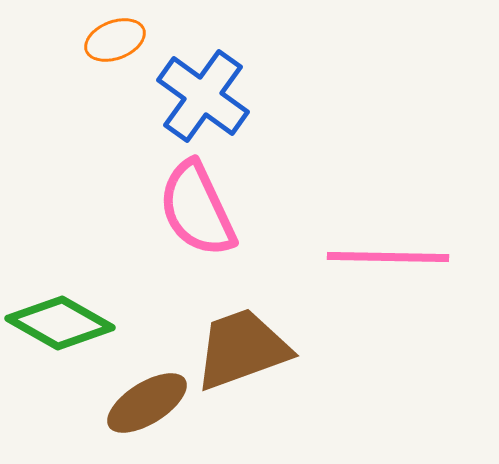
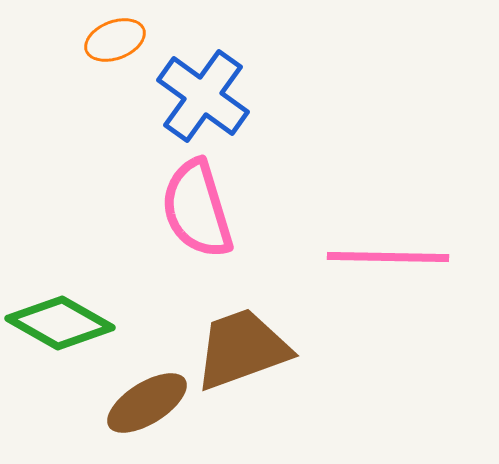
pink semicircle: rotated 8 degrees clockwise
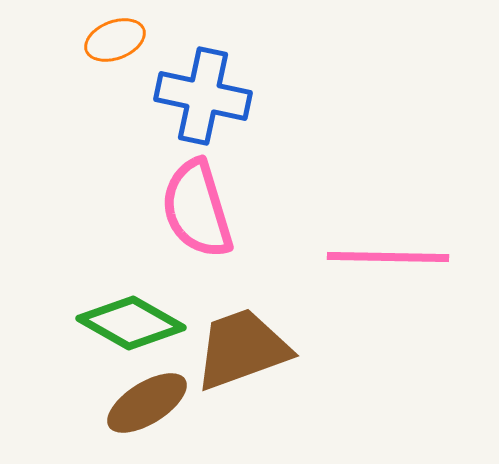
blue cross: rotated 24 degrees counterclockwise
green diamond: moved 71 px right
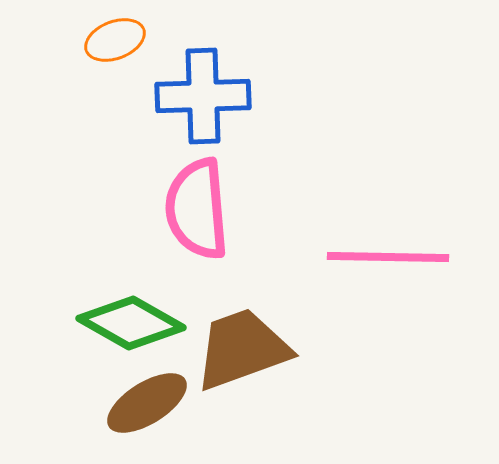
blue cross: rotated 14 degrees counterclockwise
pink semicircle: rotated 12 degrees clockwise
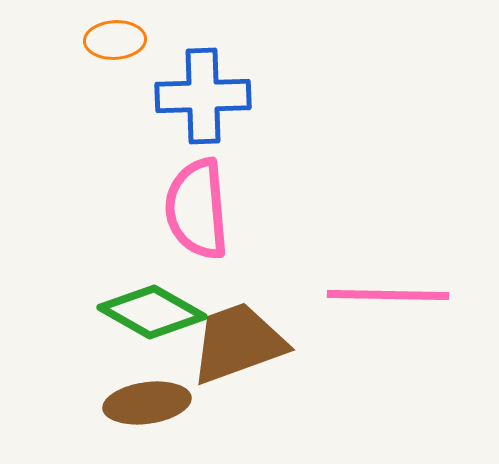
orange ellipse: rotated 18 degrees clockwise
pink line: moved 38 px down
green diamond: moved 21 px right, 11 px up
brown trapezoid: moved 4 px left, 6 px up
brown ellipse: rotated 24 degrees clockwise
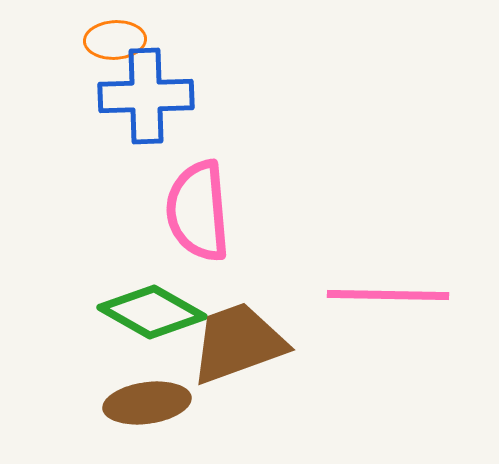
blue cross: moved 57 px left
pink semicircle: moved 1 px right, 2 px down
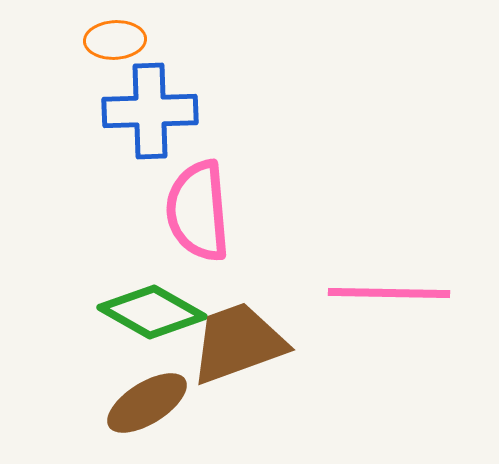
blue cross: moved 4 px right, 15 px down
pink line: moved 1 px right, 2 px up
brown ellipse: rotated 24 degrees counterclockwise
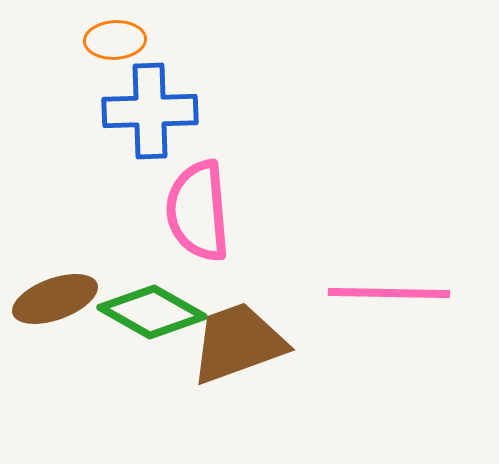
brown ellipse: moved 92 px left, 104 px up; rotated 12 degrees clockwise
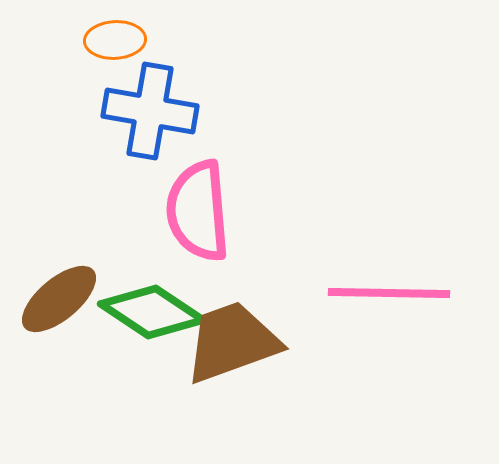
blue cross: rotated 12 degrees clockwise
brown ellipse: moved 4 px right; rotated 20 degrees counterclockwise
green diamond: rotated 4 degrees clockwise
brown trapezoid: moved 6 px left, 1 px up
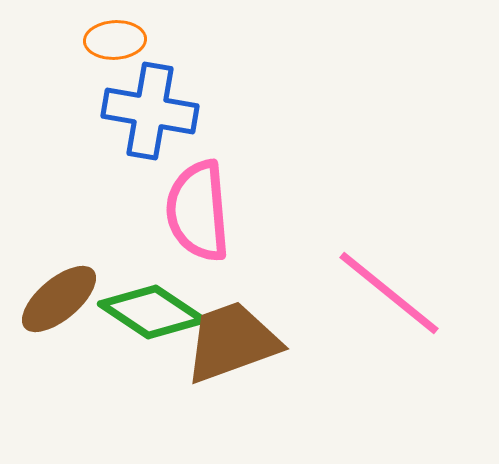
pink line: rotated 38 degrees clockwise
